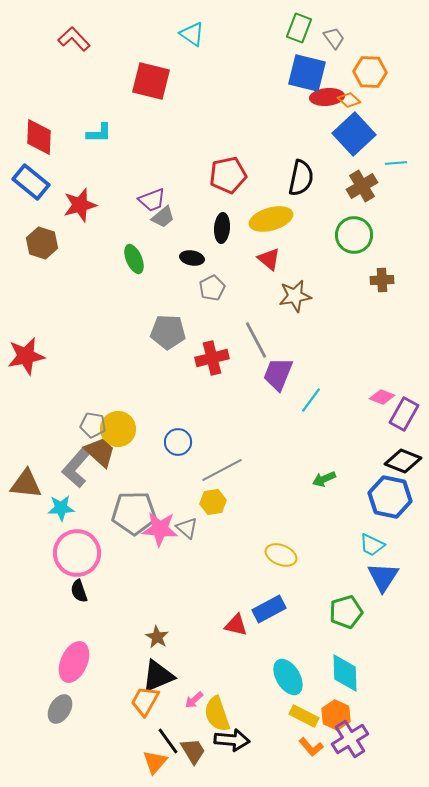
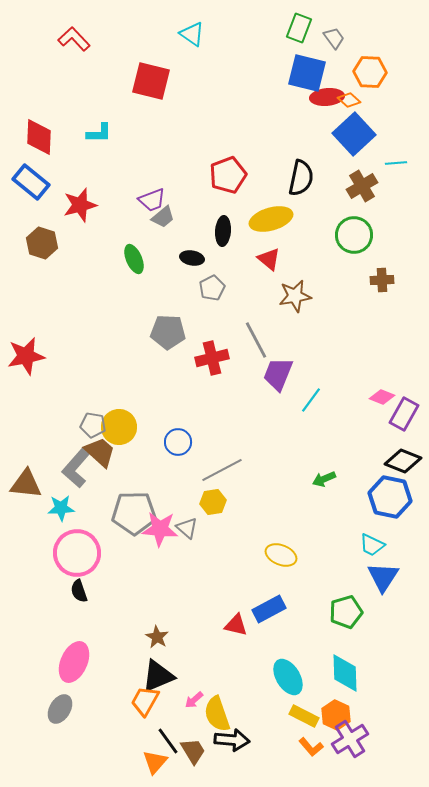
red pentagon at (228, 175): rotated 9 degrees counterclockwise
black ellipse at (222, 228): moved 1 px right, 3 px down
yellow circle at (118, 429): moved 1 px right, 2 px up
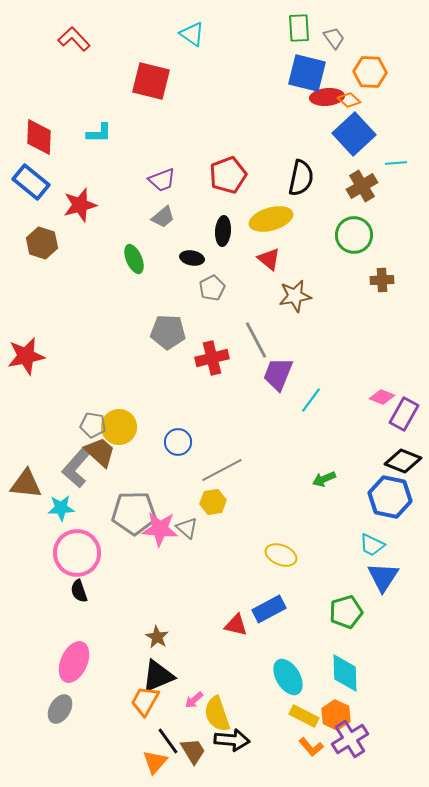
green rectangle at (299, 28): rotated 24 degrees counterclockwise
purple trapezoid at (152, 200): moved 10 px right, 20 px up
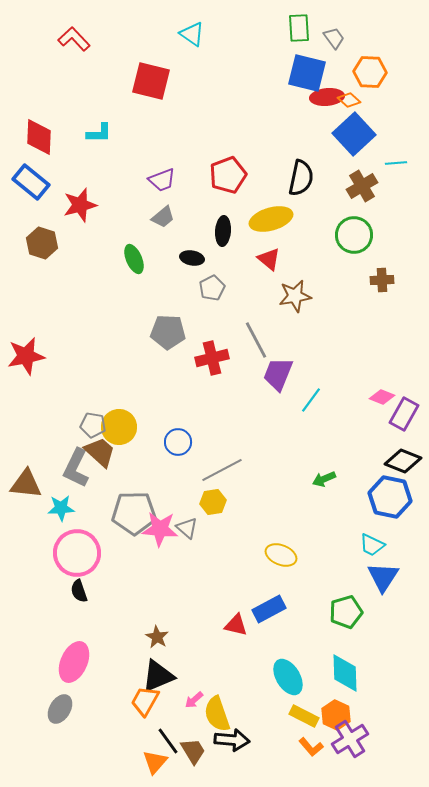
gray L-shape at (76, 468): rotated 15 degrees counterclockwise
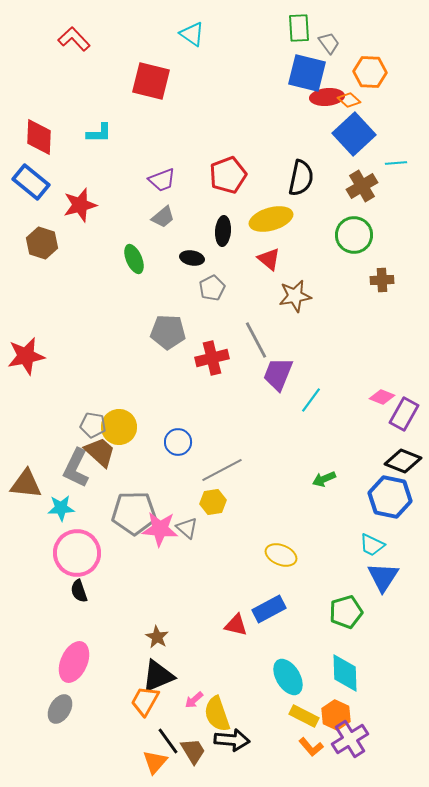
gray trapezoid at (334, 38): moved 5 px left, 5 px down
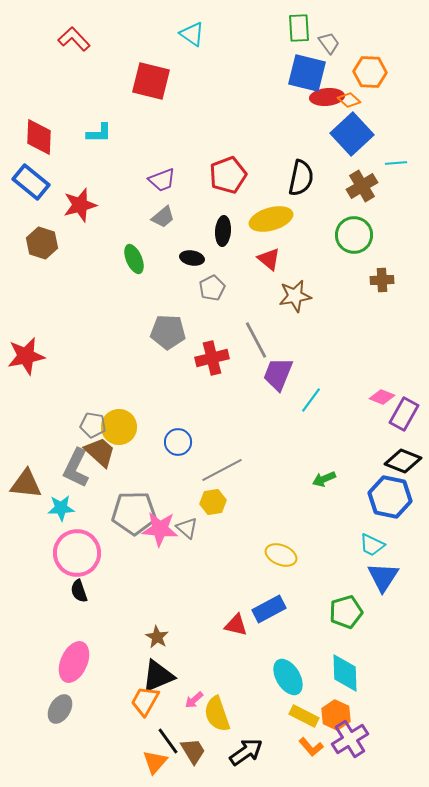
blue square at (354, 134): moved 2 px left
black arrow at (232, 740): moved 14 px right, 12 px down; rotated 40 degrees counterclockwise
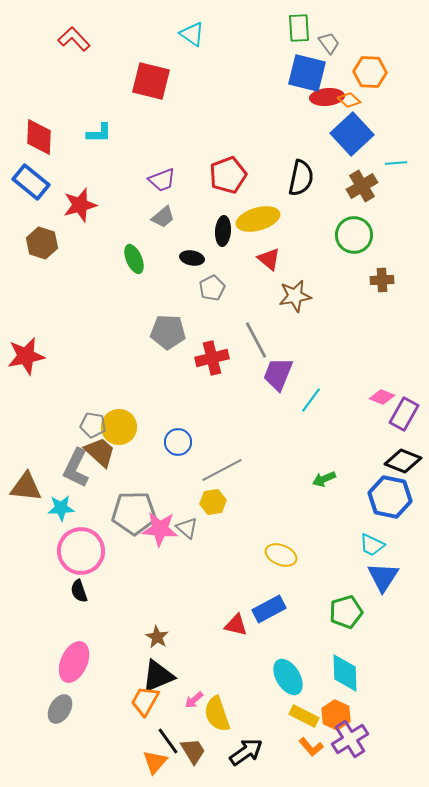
yellow ellipse at (271, 219): moved 13 px left
brown triangle at (26, 484): moved 3 px down
pink circle at (77, 553): moved 4 px right, 2 px up
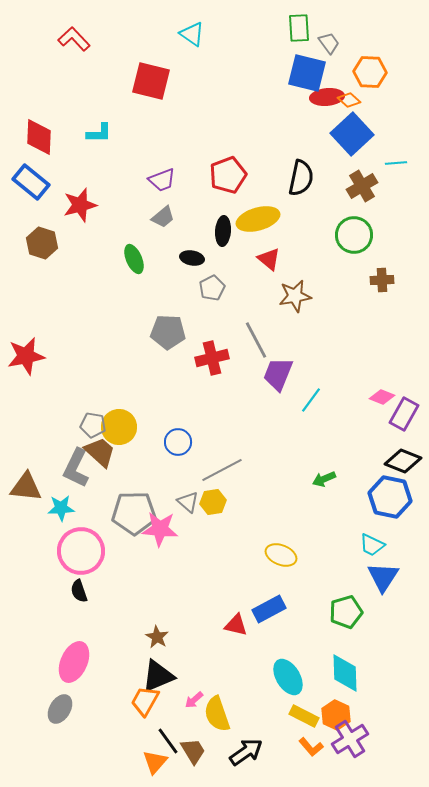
gray triangle at (187, 528): moved 1 px right, 26 px up
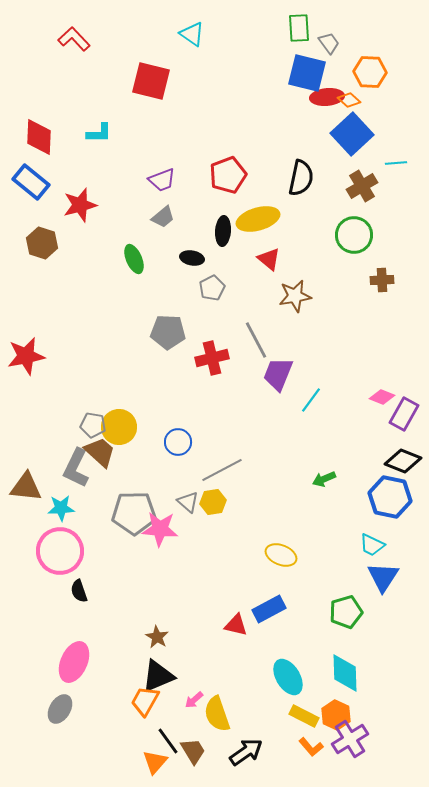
pink circle at (81, 551): moved 21 px left
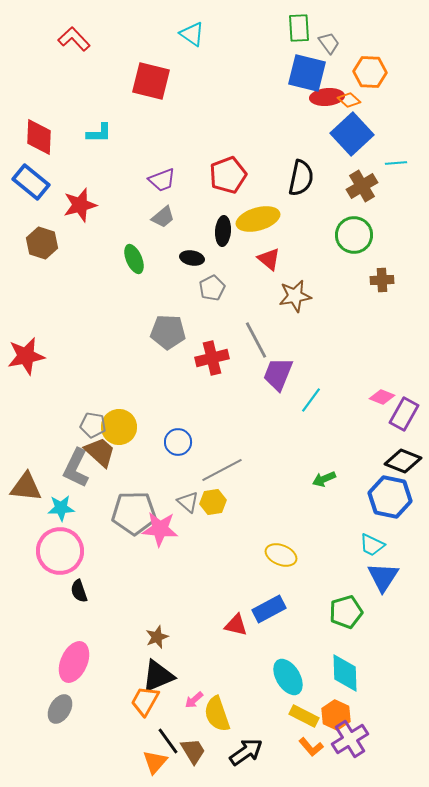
brown star at (157, 637): rotated 20 degrees clockwise
